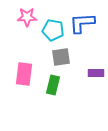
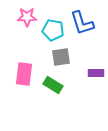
blue L-shape: rotated 104 degrees counterclockwise
green rectangle: rotated 72 degrees counterclockwise
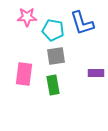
gray square: moved 5 px left, 1 px up
green rectangle: rotated 48 degrees clockwise
